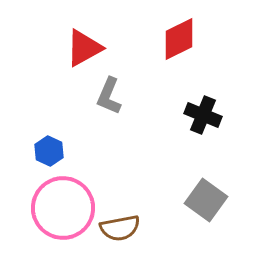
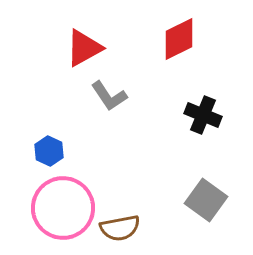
gray L-shape: rotated 57 degrees counterclockwise
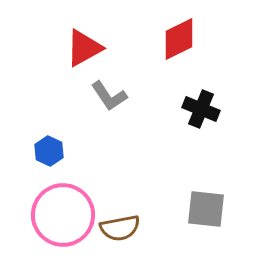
black cross: moved 2 px left, 6 px up
gray square: moved 9 px down; rotated 30 degrees counterclockwise
pink circle: moved 7 px down
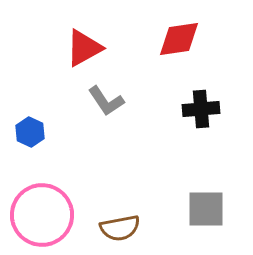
red diamond: rotated 18 degrees clockwise
gray L-shape: moved 3 px left, 5 px down
black cross: rotated 27 degrees counterclockwise
blue hexagon: moved 19 px left, 19 px up
gray square: rotated 6 degrees counterclockwise
pink circle: moved 21 px left
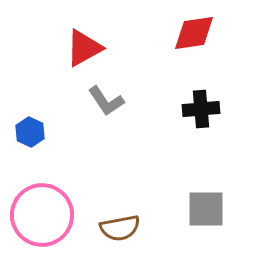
red diamond: moved 15 px right, 6 px up
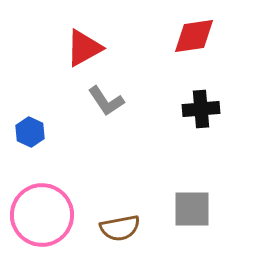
red diamond: moved 3 px down
gray square: moved 14 px left
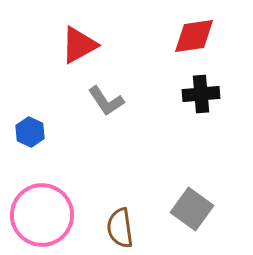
red triangle: moved 5 px left, 3 px up
black cross: moved 15 px up
gray square: rotated 36 degrees clockwise
brown semicircle: rotated 93 degrees clockwise
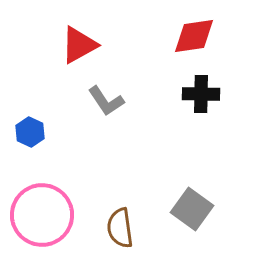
black cross: rotated 6 degrees clockwise
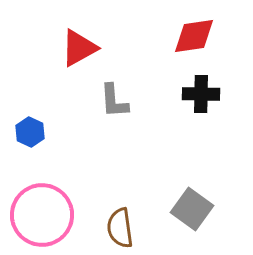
red triangle: moved 3 px down
gray L-shape: moved 8 px right; rotated 30 degrees clockwise
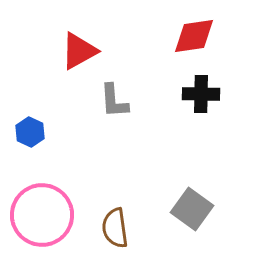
red triangle: moved 3 px down
brown semicircle: moved 5 px left
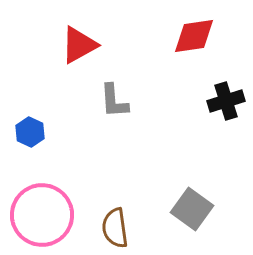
red triangle: moved 6 px up
black cross: moved 25 px right, 7 px down; rotated 18 degrees counterclockwise
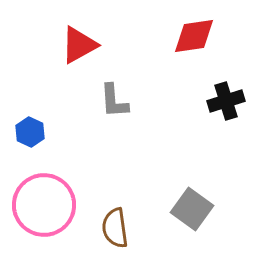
pink circle: moved 2 px right, 10 px up
